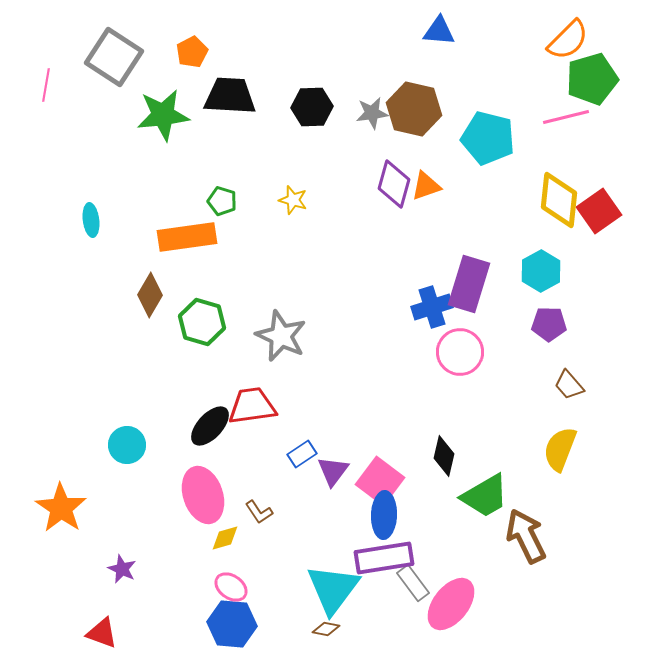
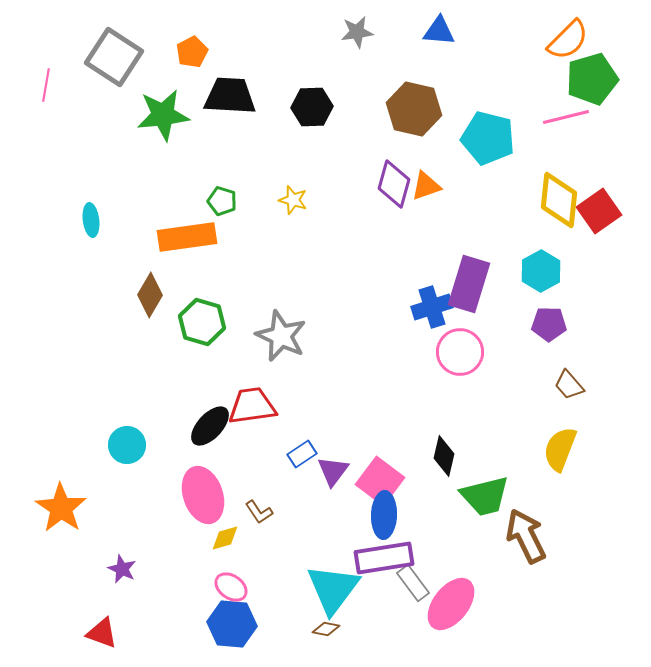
gray star at (372, 113): moved 15 px left, 81 px up
green trapezoid at (485, 496): rotated 16 degrees clockwise
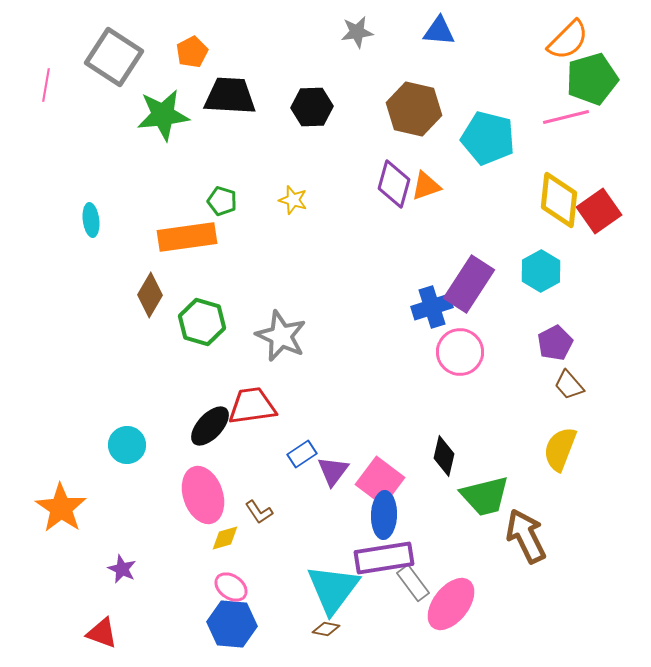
purple rectangle at (469, 284): rotated 16 degrees clockwise
purple pentagon at (549, 324): moved 6 px right, 19 px down; rotated 28 degrees counterclockwise
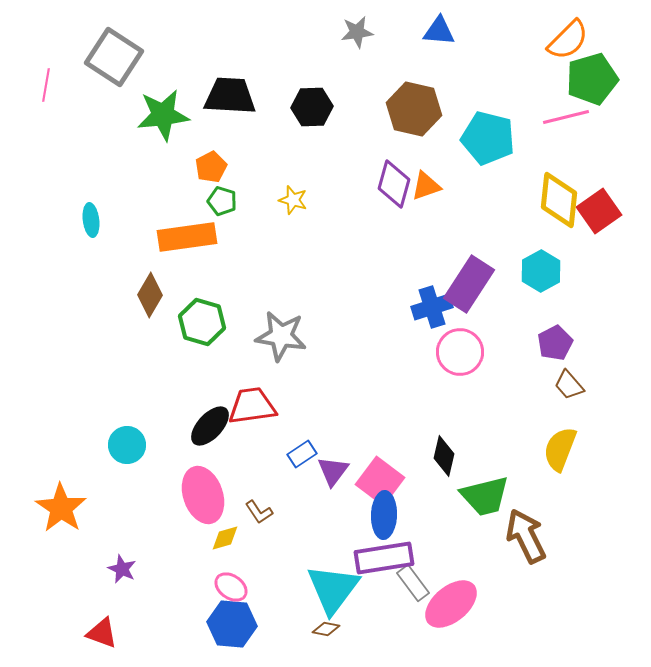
orange pentagon at (192, 52): moved 19 px right, 115 px down
gray star at (281, 336): rotated 15 degrees counterclockwise
pink ellipse at (451, 604): rotated 12 degrees clockwise
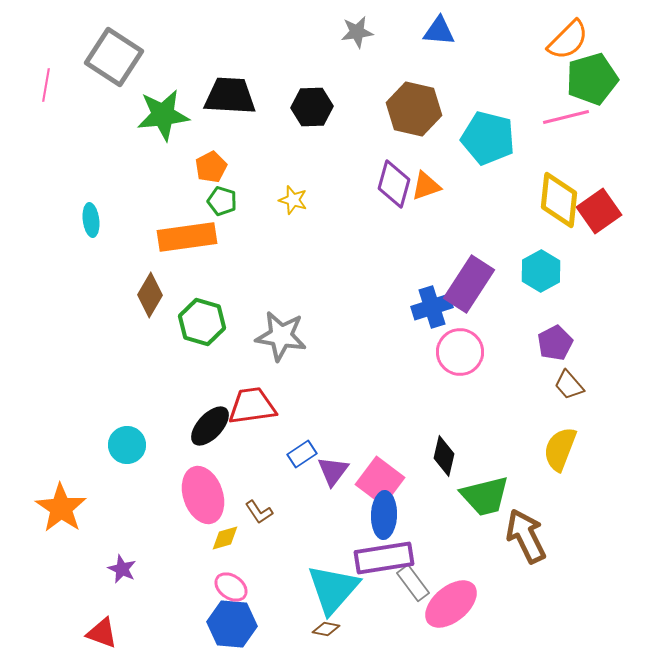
cyan triangle at (333, 589): rotated 4 degrees clockwise
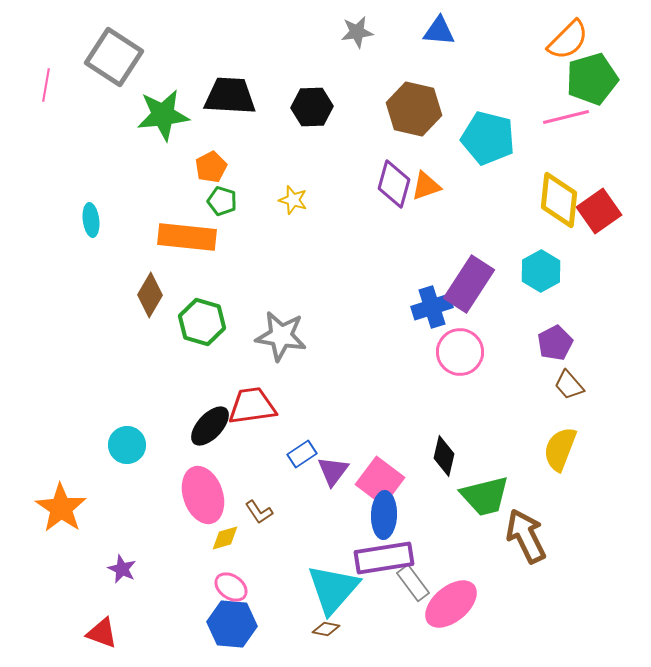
orange rectangle at (187, 237): rotated 14 degrees clockwise
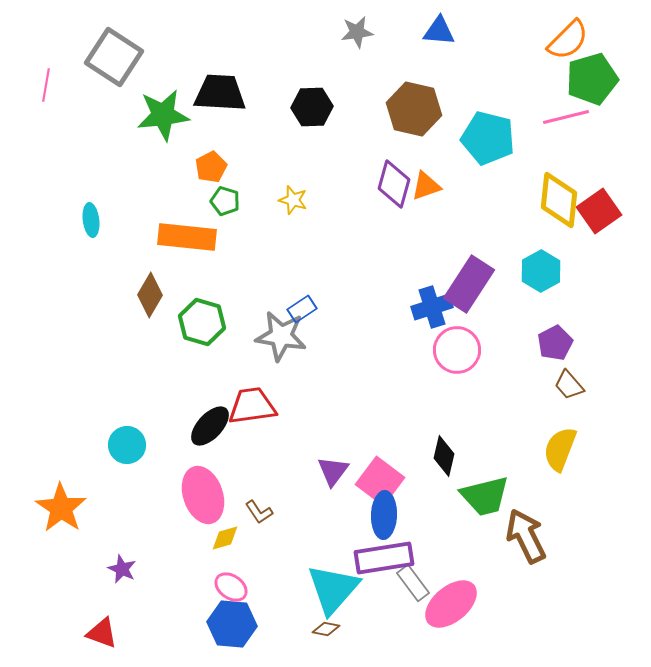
black trapezoid at (230, 96): moved 10 px left, 3 px up
green pentagon at (222, 201): moved 3 px right
pink circle at (460, 352): moved 3 px left, 2 px up
blue rectangle at (302, 454): moved 145 px up
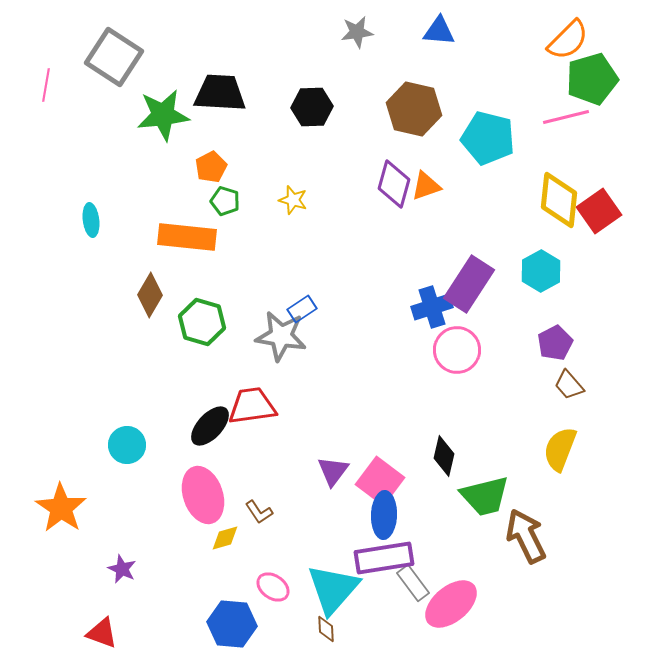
pink ellipse at (231, 587): moved 42 px right
brown diamond at (326, 629): rotated 76 degrees clockwise
